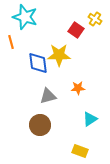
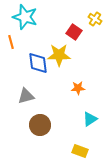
red square: moved 2 px left, 2 px down
gray triangle: moved 22 px left
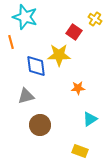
blue diamond: moved 2 px left, 3 px down
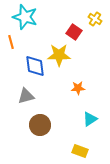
blue diamond: moved 1 px left
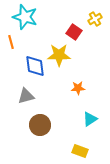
yellow cross: rotated 24 degrees clockwise
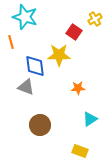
gray triangle: moved 9 px up; rotated 36 degrees clockwise
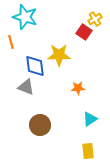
red square: moved 10 px right
yellow rectangle: moved 8 px right; rotated 63 degrees clockwise
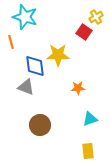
yellow cross: moved 1 px right, 2 px up
yellow star: moved 1 px left
cyan triangle: rotated 14 degrees clockwise
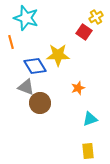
cyan star: moved 1 px right, 1 px down
blue diamond: rotated 25 degrees counterclockwise
orange star: rotated 16 degrees counterclockwise
brown circle: moved 22 px up
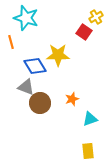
orange star: moved 6 px left, 11 px down
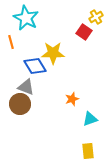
cyan star: rotated 10 degrees clockwise
yellow star: moved 5 px left, 2 px up
brown circle: moved 20 px left, 1 px down
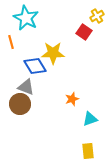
yellow cross: moved 1 px right, 1 px up
